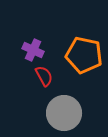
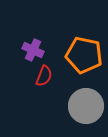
red semicircle: rotated 50 degrees clockwise
gray circle: moved 22 px right, 7 px up
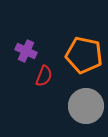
purple cross: moved 7 px left, 1 px down
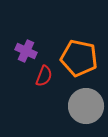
orange pentagon: moved 5 px left, 3 px down
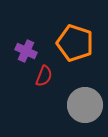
orange pentagon: moved 4 px left, 15 px up; rotated 6 degrees clockwise
gray circle: moved 1 px left, 1 px up
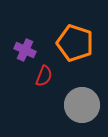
purple cross: moved 1 px left, 1 px up
gray circle: moved 3 px left
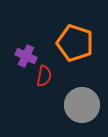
purple cross: moved 1 px right, 6 px down
red semicircle: rotated 10 degrees counterclockwise
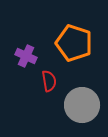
orange pentagon: moved 1 px left
red semicircle: moved 5 px right, 5 px down; rotated 20 degrees counterclockwise
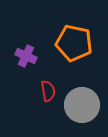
orange pentagon: rotated 6 degrees counterclockwise
red semicircle: moved 1 px left, 10 px down
